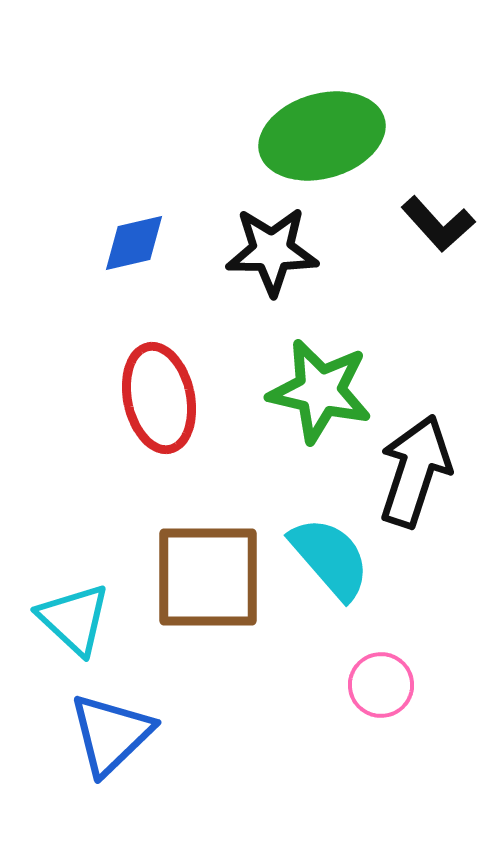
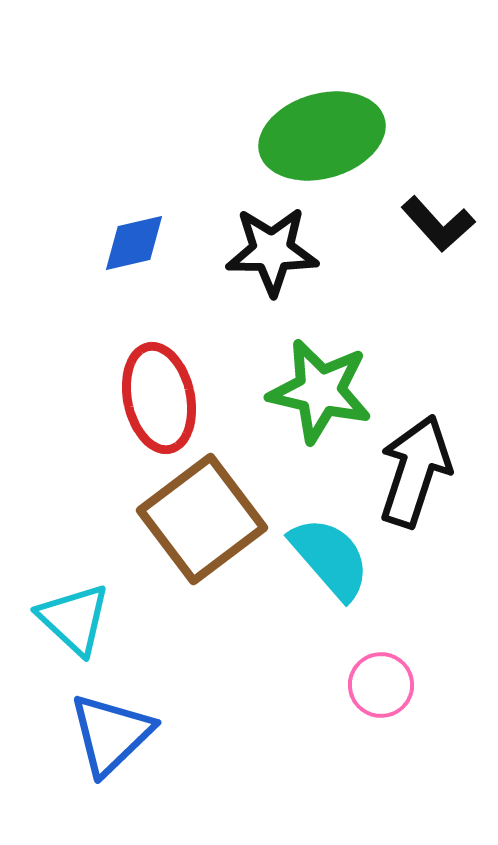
brown square: moved 6 px left, 58 px up; rotated 37 degrees counterclockwise
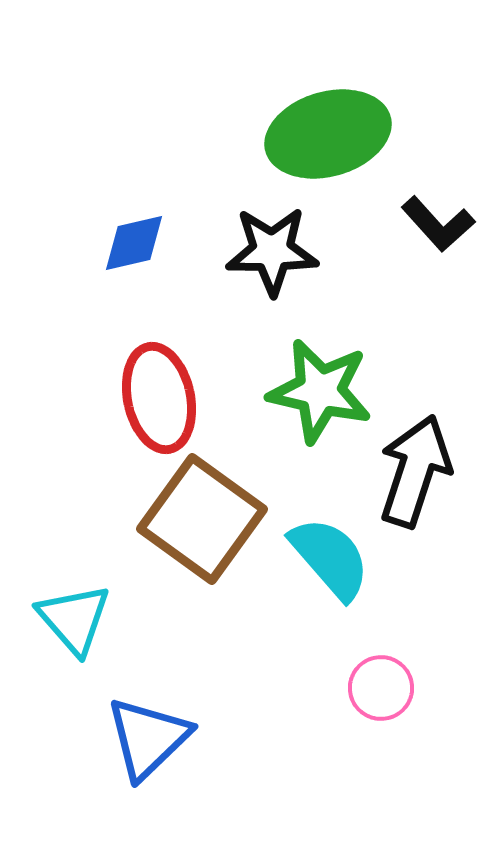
green ellipse: moved 6 px right, 2 px up
brown square: rotated 17 degrees counterclockwise
cyan triangle: rotated 6 degrees clockwise
pink circle: moved 3 px down
blue triangle: moved 37 px right, 4 px down
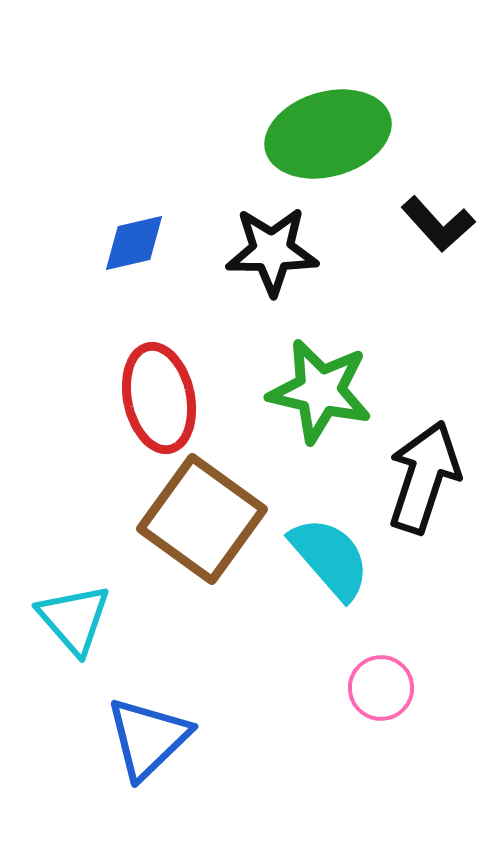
black arrow: moved 9 px right, 6 px down
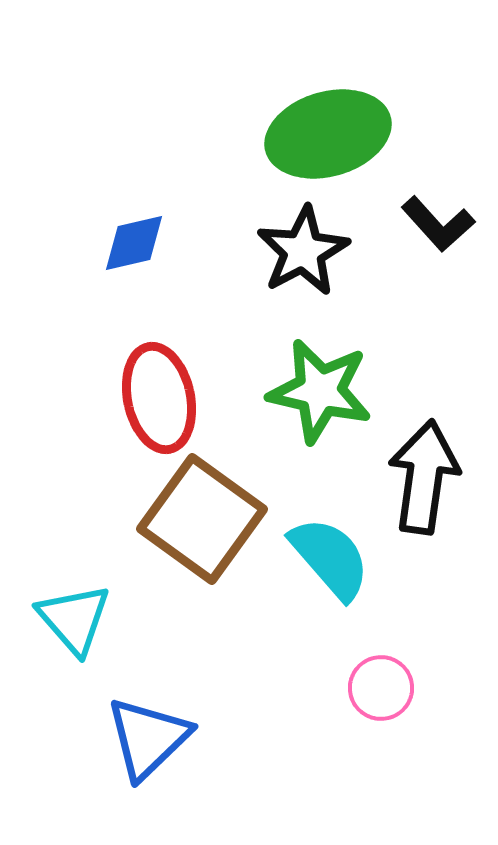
black star: moved 31 px right; rotated 28 degrees counterclockwise
black arrow: rotated 10 degrees counterclockwise
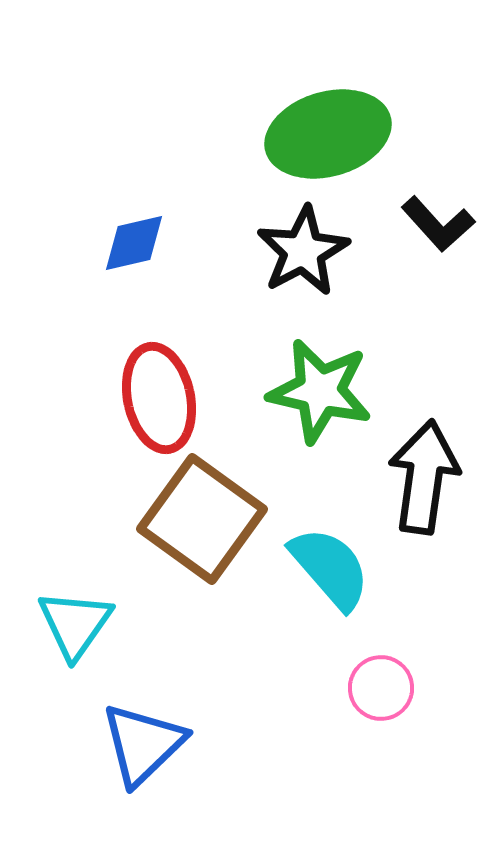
cyan semicircle: moved 10 px down
cyan triangle: moved 1 px right, 5 px down; rotated 16 degrees clockwise
blue triangle: moved 5 px left, 6 px down
